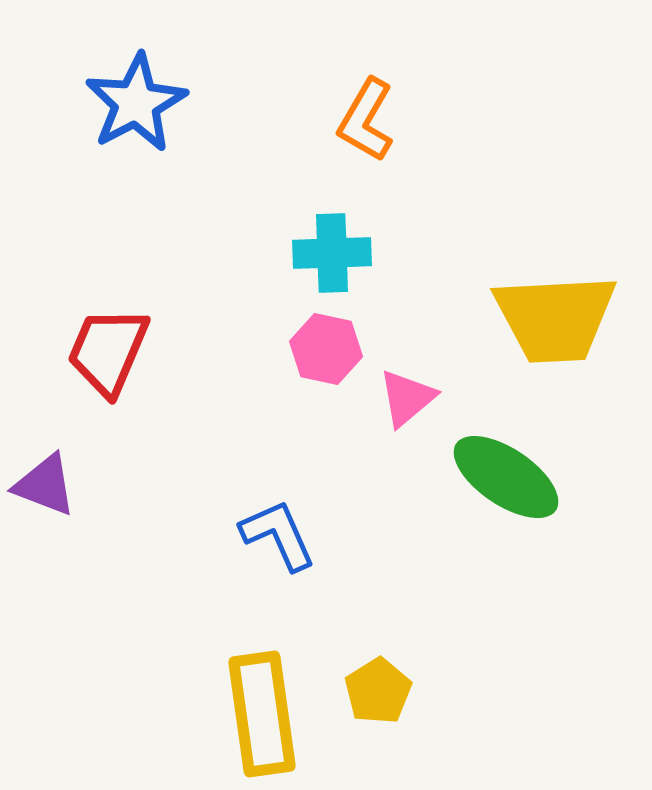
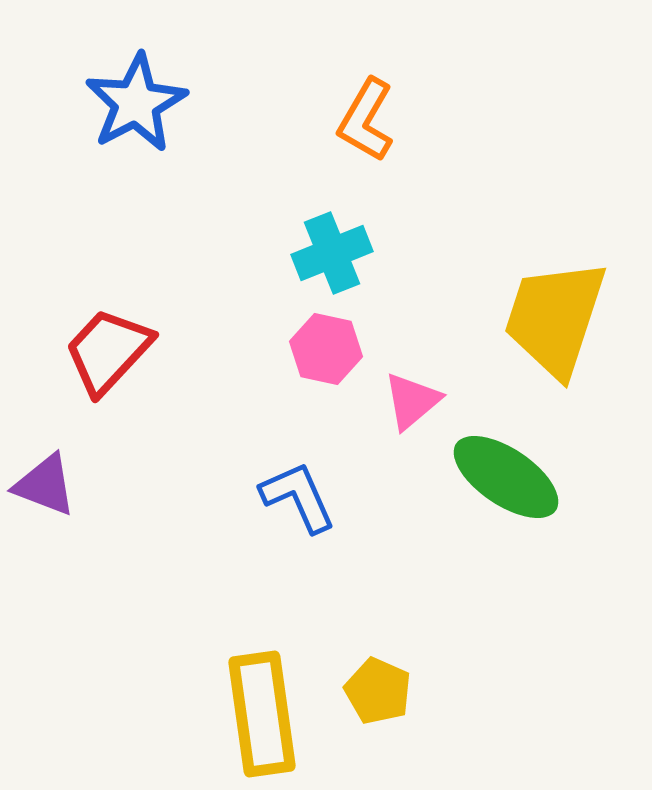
cyan cross: rotated 20 degrees counterclockwise
yellow trapezoid: rotated 111 degrees clockwise
red trapezoid: rotated 20 degrees clockwise
pink triangle: moved 5 px right, 3 px down
blue L-shape: moved 20 px right, 38 px up
yellow pentagon: rotated 16 degrees counterclockwise
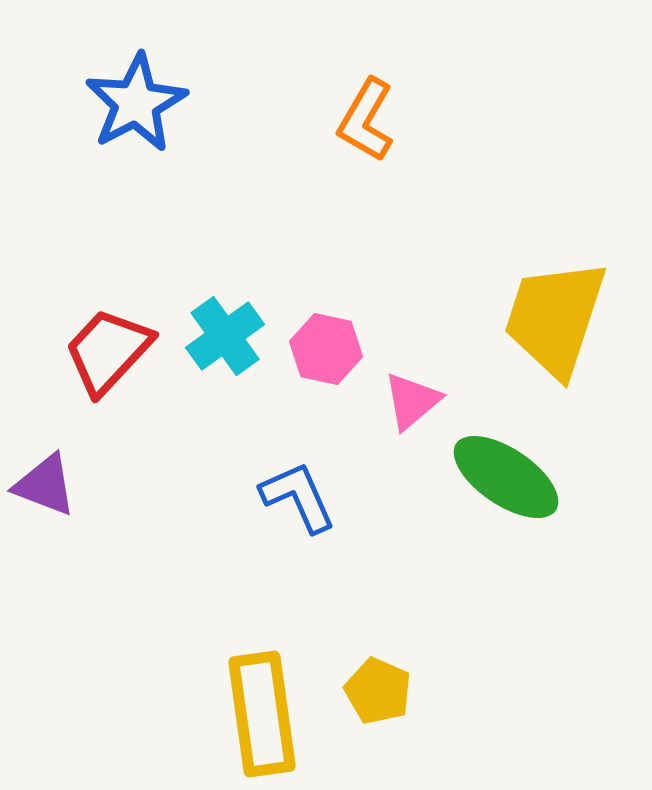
cyan cross: moved 107 px left, 83 px down; rotated 14 degrees counterclockwise
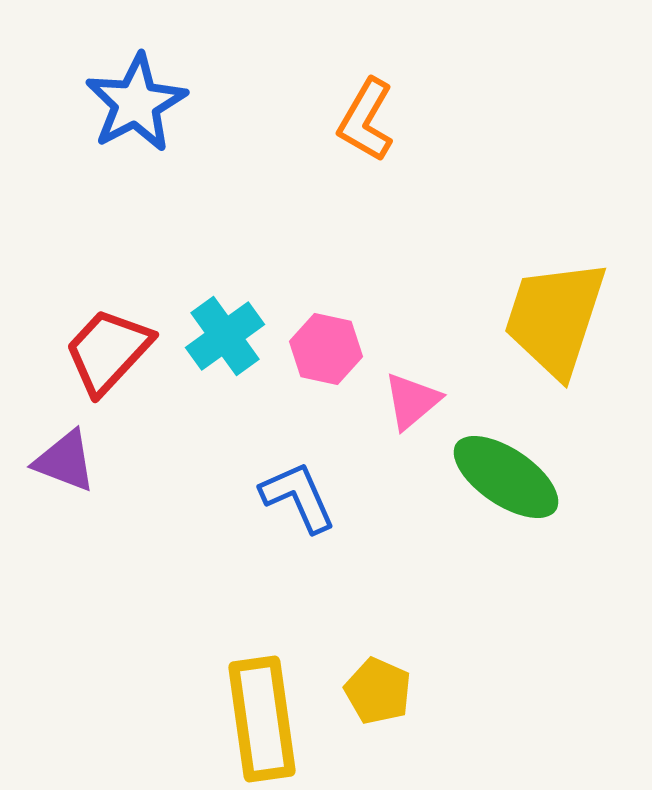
purple triangle: moved 20 px right, 24 px up
yellow rectangle: moved 5 px down
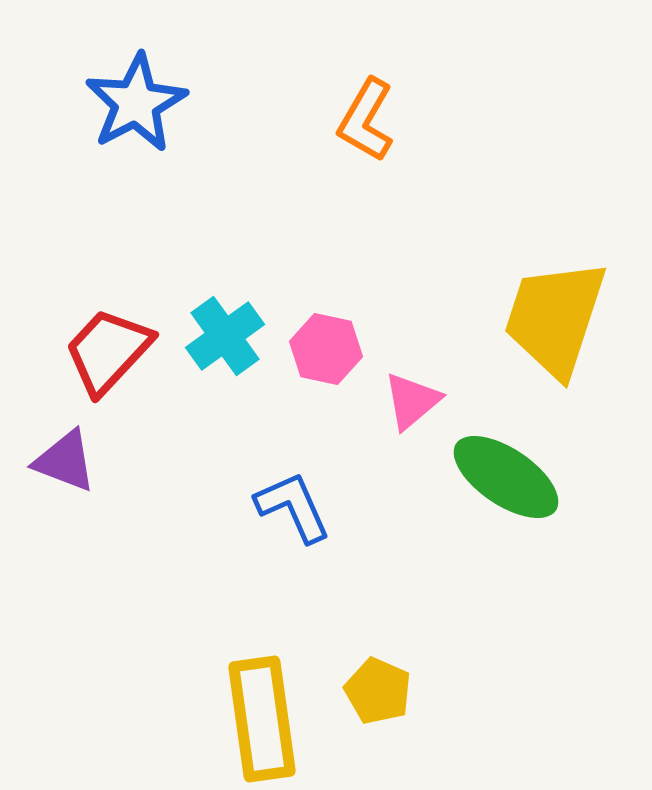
blue L-shape: moved 5 px left, 10 px down
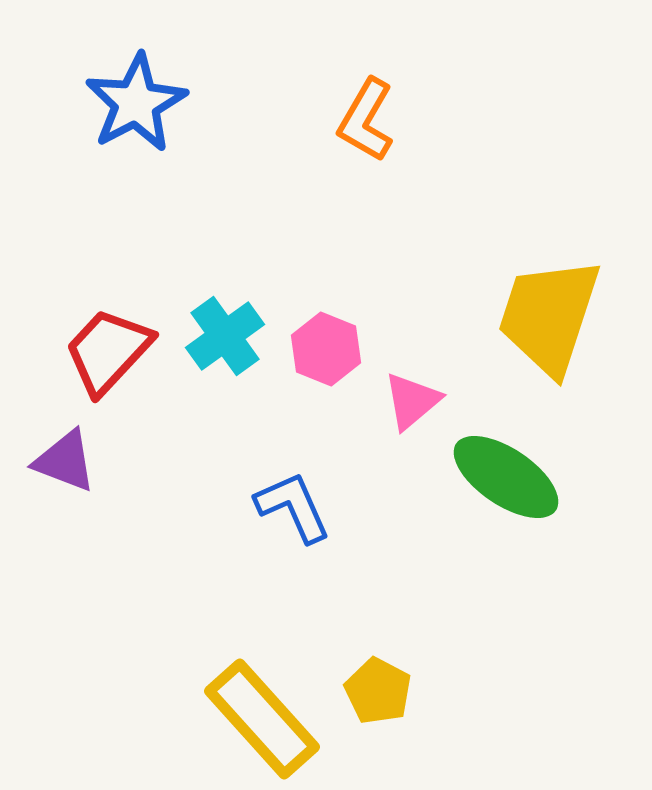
yellow trapezoid: moved 6 px left, 2 px up
pink hexagon: rotated 10 degrees clockwise
yellow pentagon: rotated 4 degrees clockwise
yellow rectangle: rotated 34 degrees counterclockwise
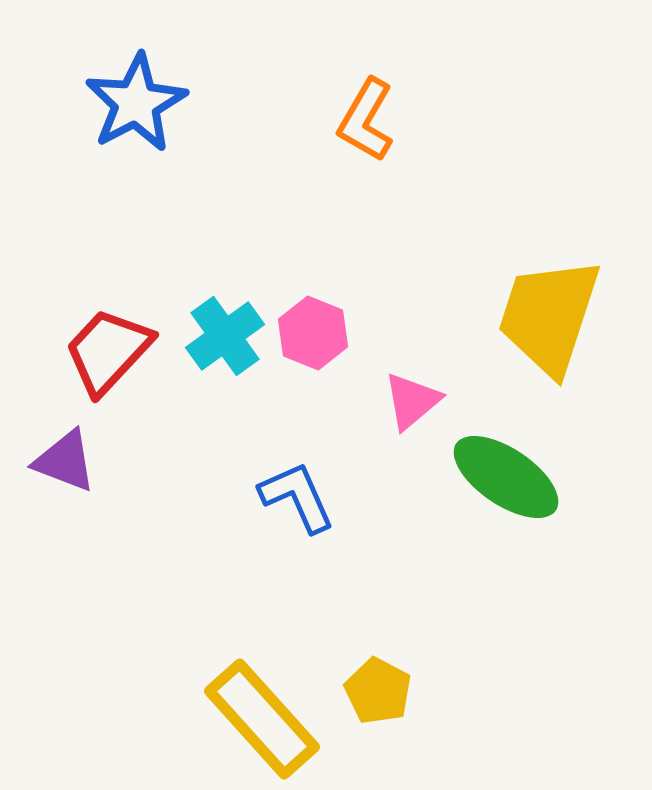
pink hexagon: moved 13 px left, 16 px up
blue L-shape: moved 4 px right, 10 px up
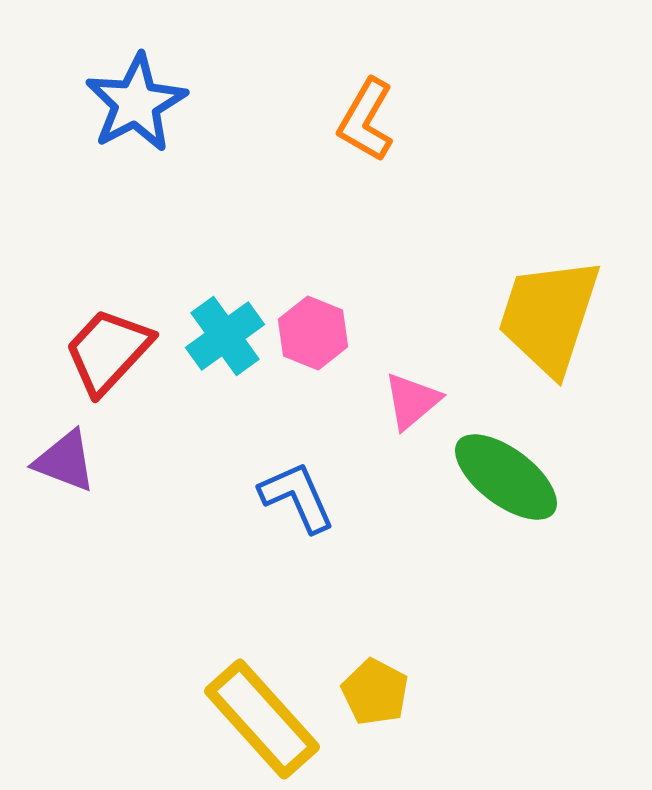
green ellipse: rotated 3 degrees clockwise
yellow pentagon: moved 3 px left, 1 px down
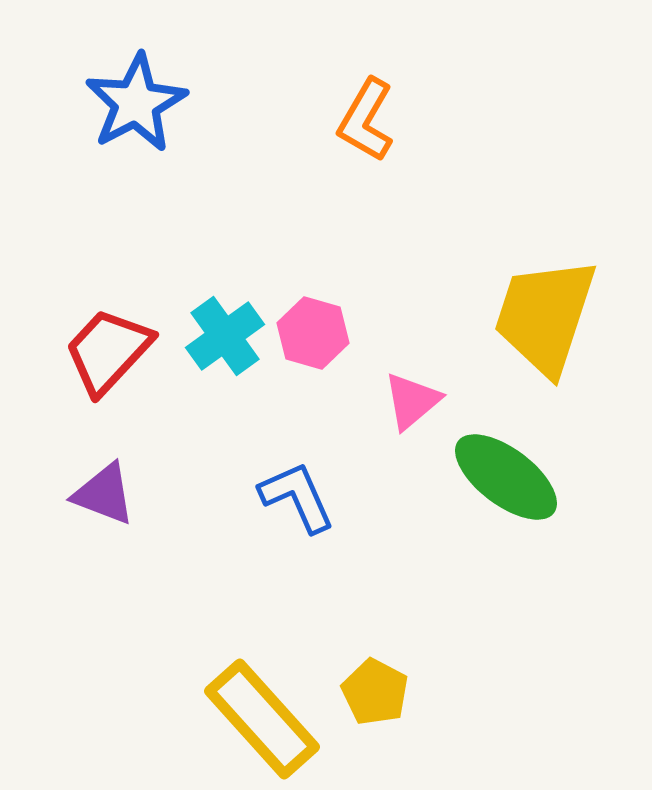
yellow trapezoid: moved 4 px left
pink hexagon: rotated 6 degrees counterclockwise
purple triangle: moved 39 px right, 33 px down
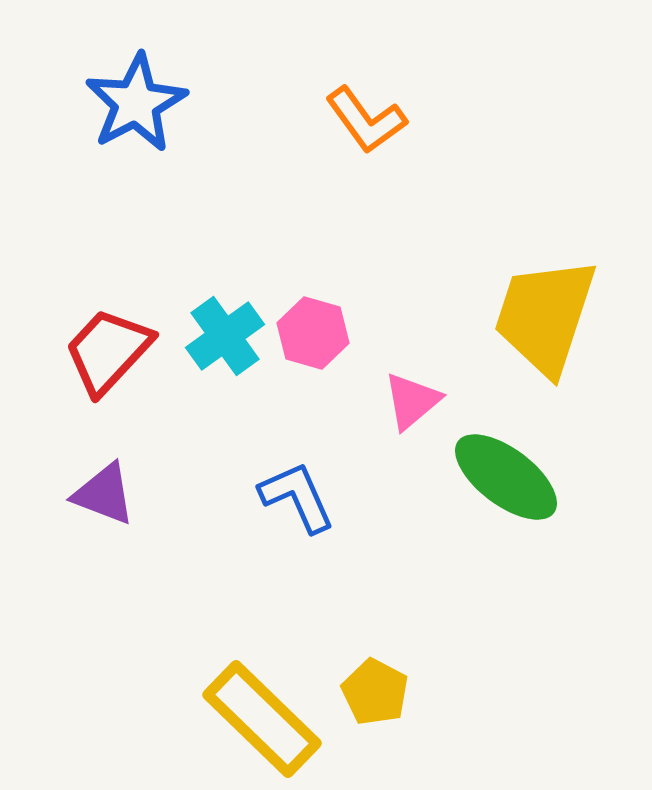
orange L-shape: rotated 66 degrees counterclockwise
yellow rectangle: rotated 4 degrees counterclockwise
